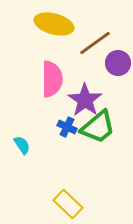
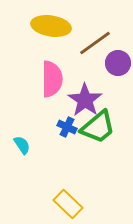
yellow ellipse: moved 3 px left, 2 px down; rotated 6 degrees counterclockwise
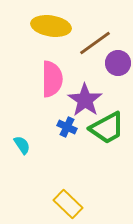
green trapezoid: moved 9 px right, 1 px down; rotated 12 degrees clockwise
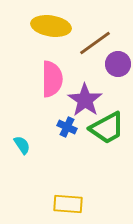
purple circle: moved 1 px down
yellow rectangle: rotated 40 degrees counterclockwise
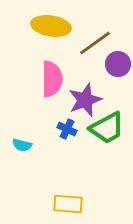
purple star: rotated 16 degrees clockwise
blue cross: moved 2 px down
cyan semicircle: rotated 138 degrees clockwise
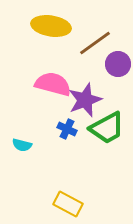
pink semicircle: moved 1 px right, 5 px down; rotated 75 degrees counterclockwise
yellow rectangle: rotated 24 degrees clockwise
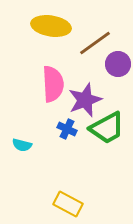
pink semicircle: rotated 72 degrees clockwise
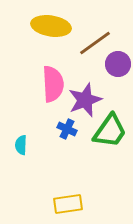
green trapezoid: moved 3 px right, 3 px down; rotated 27 degrees counterclockwise
cyan semicircle: moved 1 px left; rotated 78 degrees clockwise
yellow rectangle: rotated 36 degrees counterclockwise
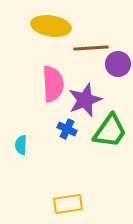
brown line: moved 4 px left, 5 px down; rotated 32 degrees clockwise
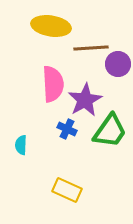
purple star: rotated 8 degrees counterclockwise
yellow rectangle: moved 1 px left, 14 px up; rotated 32 degrees clockwise
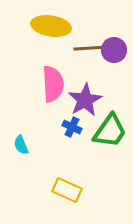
purple circle: moved 4 px left, 14 px up
blue cross: moved 5 px right, 2 px up
cyan semicircle: rotated 24 degrees counterclockwise
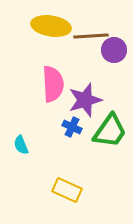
brown line: moved 12 px up
purple star: rotated 12 degrees clockwise
